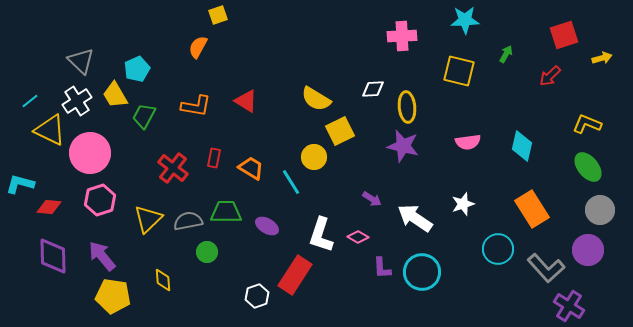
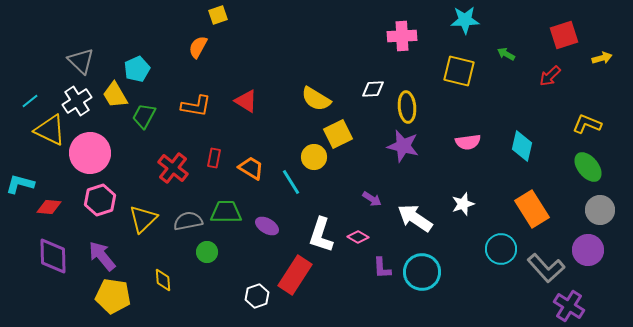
green arrow at (506, 54): rotated 90 degrees counterclockwise
yellow square at (340, 131): moved 2 px left, 3 px down
yellow triangle at (148, 219): moved 5 px left
cyan circle at (498, 249): moved 3 px right
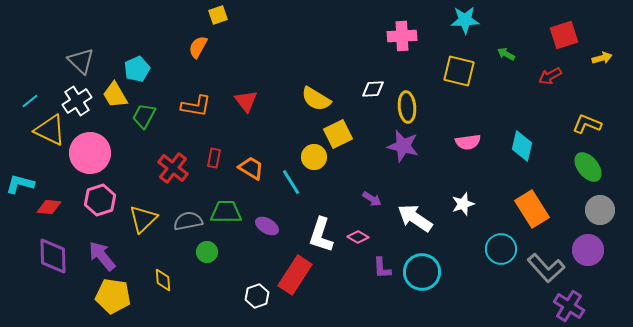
red arrow at (550, 76): rotated 15 degrees clockwise
red triangle at (246, 101): rotated 20 degrees clockwise
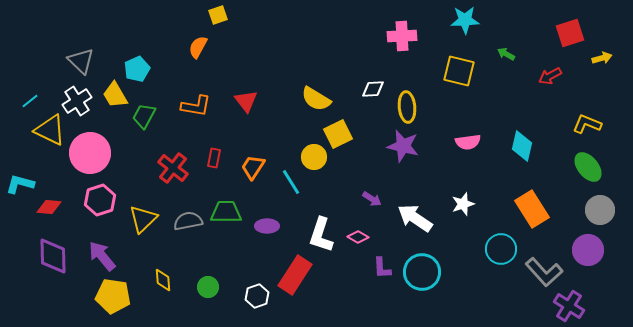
red square at (564, 35): moved 6 px right, 2 px up
orange trapezoid at (251, 168): moved 2 px right, 1 px up; rotated 88 degrees counterclockwise
purple ellipse at (267, 226): rotated 30 degrees counterclockwise
green circle at (207, 252): moved 1 px right, 35 px down
gray L-shape at (546, 268): moved 2 px left, 4 px down
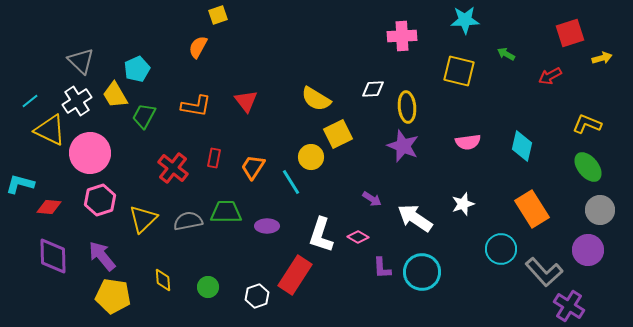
purple star at (403, 146): rotated 8 degrees clockwise
yellow circle at (314, 157): moved 3 px left
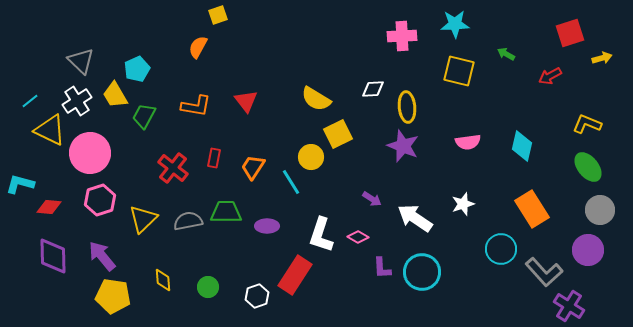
cyan star at (465, 20): moved 10 px left, 4 px down
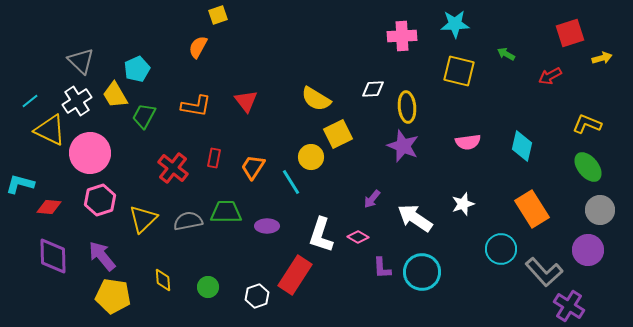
purple arrow at (372, 199): rotated 96 degrees clockwise
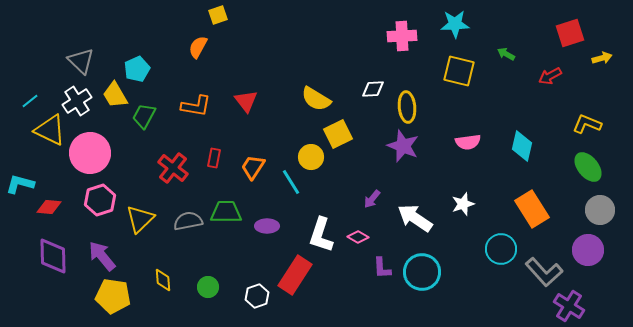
yellow triangle at (143, 219): moved 3 px left
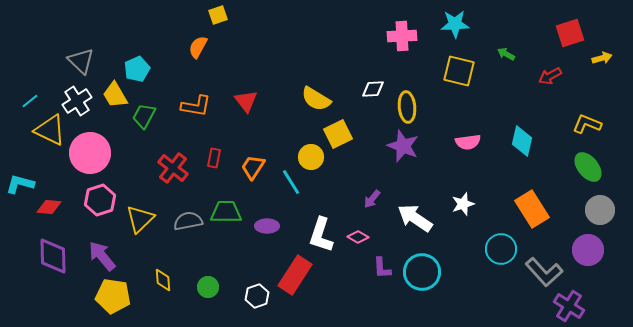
cyan diamond at (522, 146): moved 5 px up
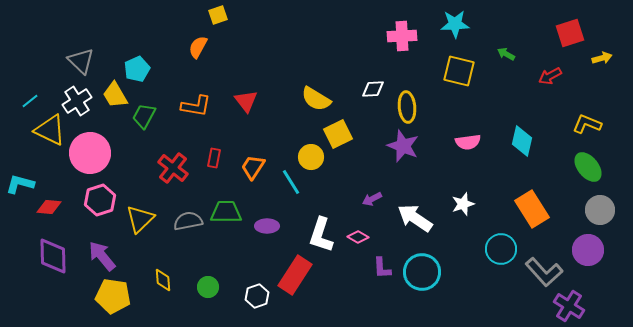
purple arrow at (372, 199): rotated 24 degrees clockwise
